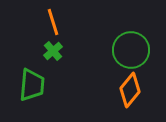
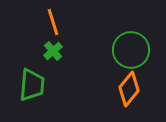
orange diamond: moved 1 px left, 1 px up
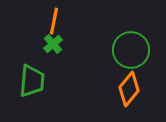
orange line: moved 1 px right, 1 px up; rotated 28 degrees clockwise
green cross: moved 7 px up
green trapezoid: moved 4 px up
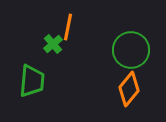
orange line: moved 14 px right, 6 px down
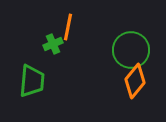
green cross: rotated 18 degrees clockwise
orange diamond: moved 6 px right, 8 px up
